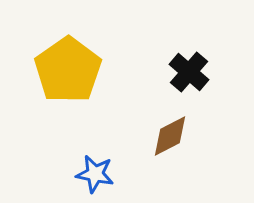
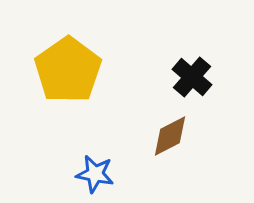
black cross: moved 3 px right, 5 px down
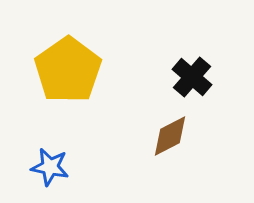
blue star: moved 45 px left, 7 px up
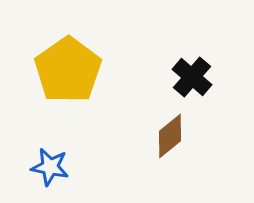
brown diamond: rotated 12 degrees counterclockwise
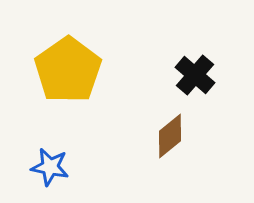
black cross: moved 3 px right, 2 px up
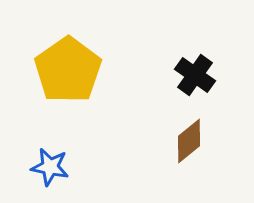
black cross: rotated 6 degrees counterclockwise
brown diamond: moved 19 px right, 5 px down
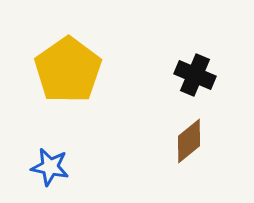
black cross: rotated 12 degrees counterclockwise
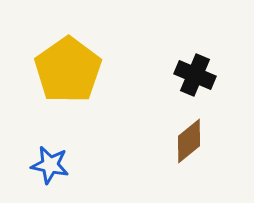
blue star: moved 2 px up
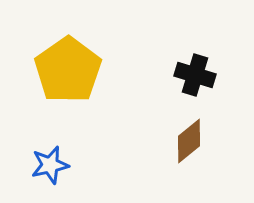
black cross: rotated 6 degrees counterclockwise
blue star: rotated 24 degrees counterclockwise
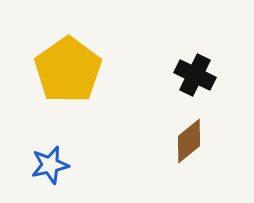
black cross: rotated 9 degrees clockwise
